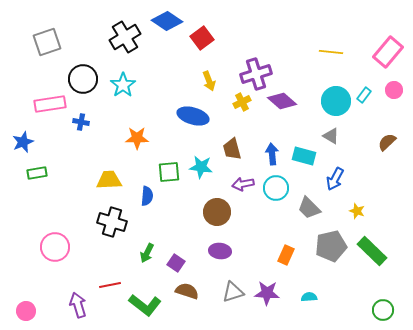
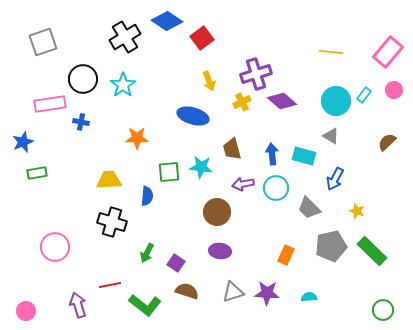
gray square at (47, 42): moved 4 px left
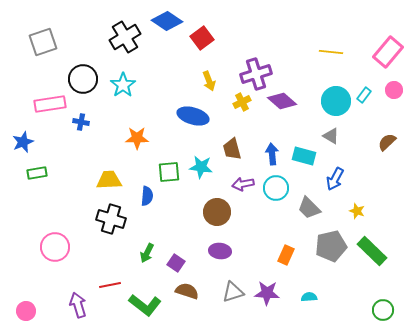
black cross at (112, 222): moved 1 px left, 3 px up
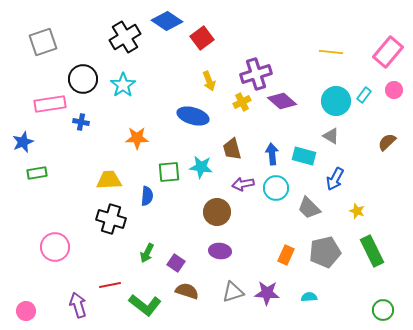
gray pentagon at (331, 246): moved 6 px left, 6 px down
green rectangle at (372, 251): rotated 20 degrees clockwise
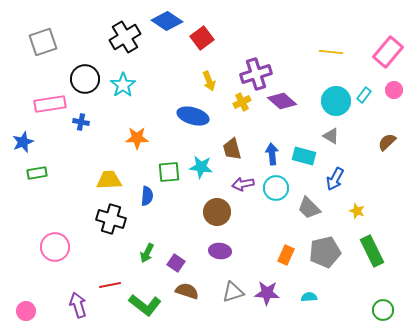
black circle at (83, 79): moved 2 px right
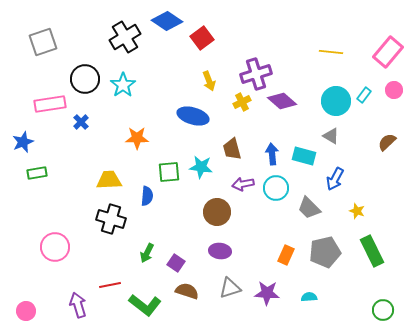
blue cross at (81, 122): rotated 35 degrees clockwise
gray triangle at (233, 292): moved 3 px left, 4 px up
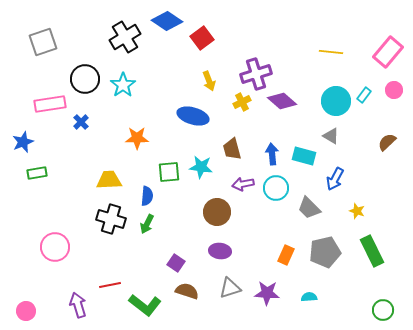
green arrow at (147, 253): moved 29 px up
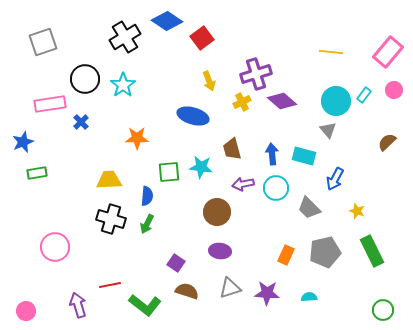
gray triangle at (331, 136): moved 3 px left, 6 px up; rotated 18 degrees clockwise
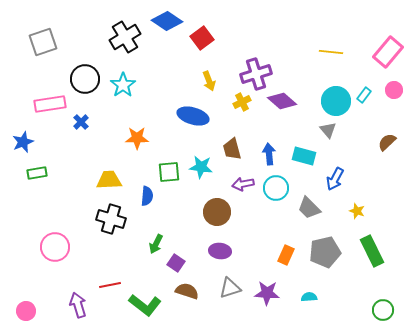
blue arrow at (272, 154): moved 3 px left
green arrow at (147, 224): moved 9 px right, 20 px down
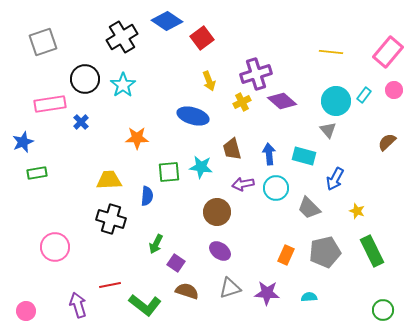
black cross at (125, 37): moved 3 px left
purple ellipse at (220, 251): rotated 30 degrees clockwise
